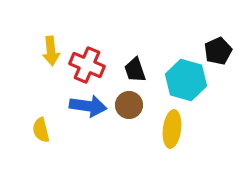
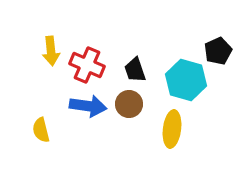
brown circle: moved 1 px up
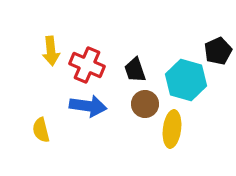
brown circle: moved 16 px right
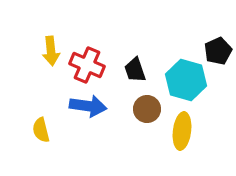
brown circle: moved 2 px right, 5 px down
yellow ellipse: moved 10 px right, 2 px down
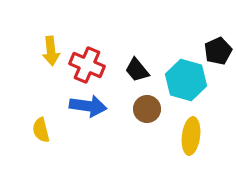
black trapezoid: moved 2 px right; rotated 20 degrees counterclockwise
yellow ellipse: moved 9 px right, 5 px down
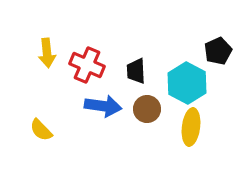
yellow arrow: moved 4 px left, 2 px down
black trapezoid: moved 1 px left, 1 px down; rotated 36 degrees clockwise
cyan hexagon: moved 1 px right, 3 px down; rotated 12 degrees clockwise
blue arrow: moved 15 px right
yellow semicircle: rotated 30 degrees counterclockwise
yellow ellipse: moved 9 px up
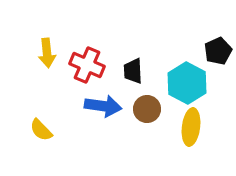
black trapezoid: moved 3 px left
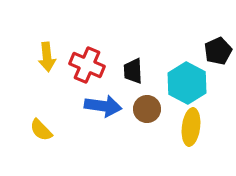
yellow arrow: moved 4 px down
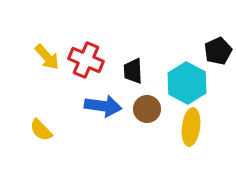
yellow arrow: rotated 36 degrees counterclockwise
red cross: moved 1 px left, 5 px up
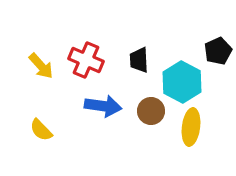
yellow arrow: moved 6 px left, 9 px down
black trapezoid: moved 6 px right, 11 px up
cyan hexagon: moved 5 px left, 1 px up
brown circle: moved 4 px right, 2 px down
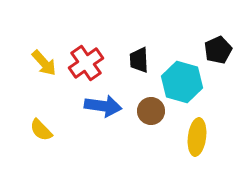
black pentagon: moved 1 px up
red cross: moved 3 px down; rotated 32 degrees clockwise
yellow arrow: moved 3 px right, 3 px up
cyan hexagon: rotated 12 degrees counterclockwise
yellow ellipse: moved 6 px right, 10 px down
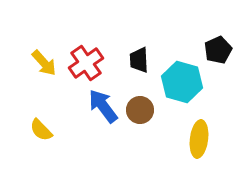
blue arrow: rotated 135 degrees counterclockwise
brown circle: moved 11 px left, 1 px up
yellow ellipse: moved 2 px right, 2 px down
